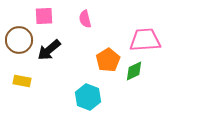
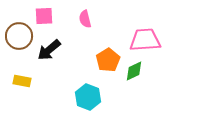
brown circle: moved 4 px up
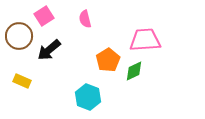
pink square: rotated 30 degrees counterclockwise
yellow rectangle: rotated 12 degrees clockwise
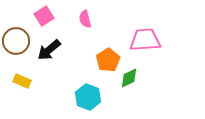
brown circle: moved 3 px left, 5 px down
green diamond: moved 5 px left, 7 px down
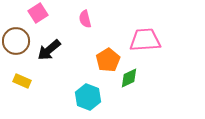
pink square: moved 6 px left, 3 px up
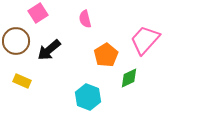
pink trapezoid: rotated 44 degrees counterclockwise
orange pentagon: moved 2 px left, 5 px up
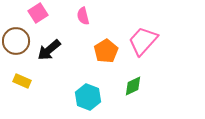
pink semicircle: moved 2 px left, 3 px up
pink trapezoid: moved 2 px left, 1 px down
orange pentagon: moved 4 px up
green diamond: moved 4 px right, 8 px down
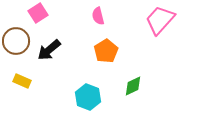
pink semicircle: moved 15 px right
pink trapezoid: moved 17 px right, 21 px up
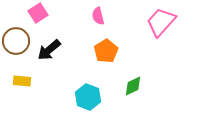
pink trapezoid: moved 1 px right, 2 px down
yellow rectangle: rotated 18 degrees counterclockwise
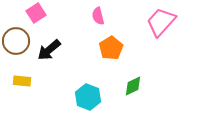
pink square: moved 2 px left
orange pentagon: moved 5 px right, 3 px up
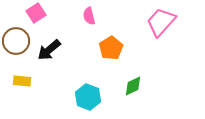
pink semicircle: moved 9 px left
